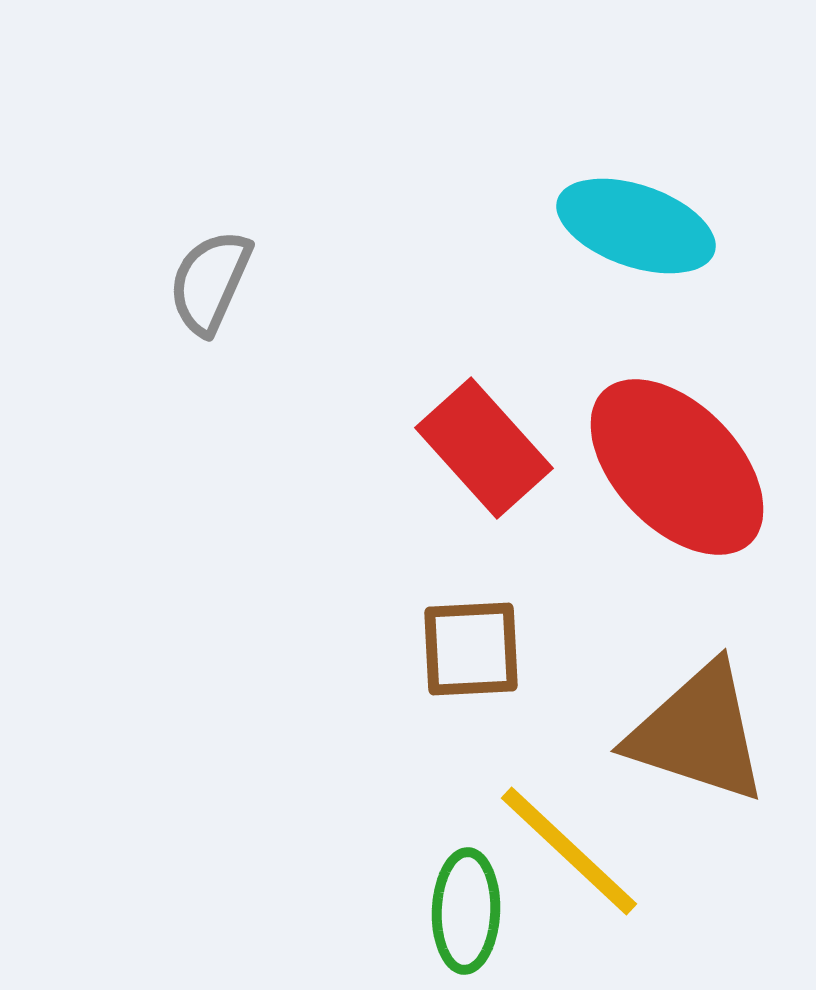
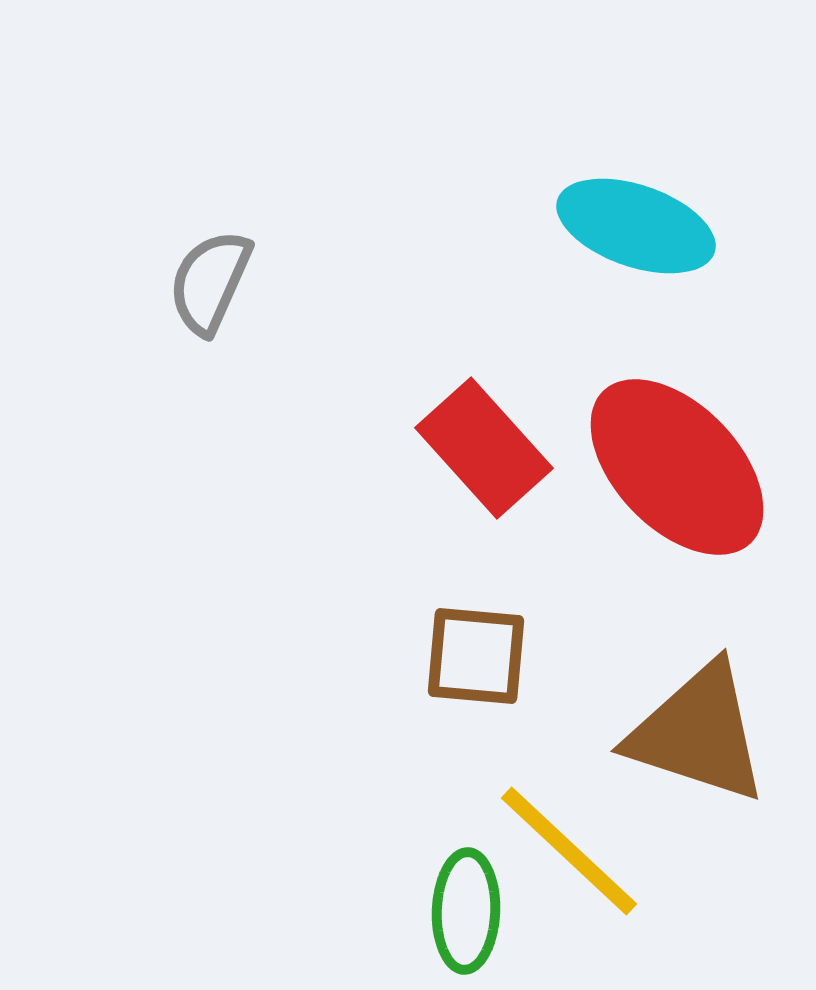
brown square: moved 5 px right, 7 px down; rotated 8 degrees clockwise
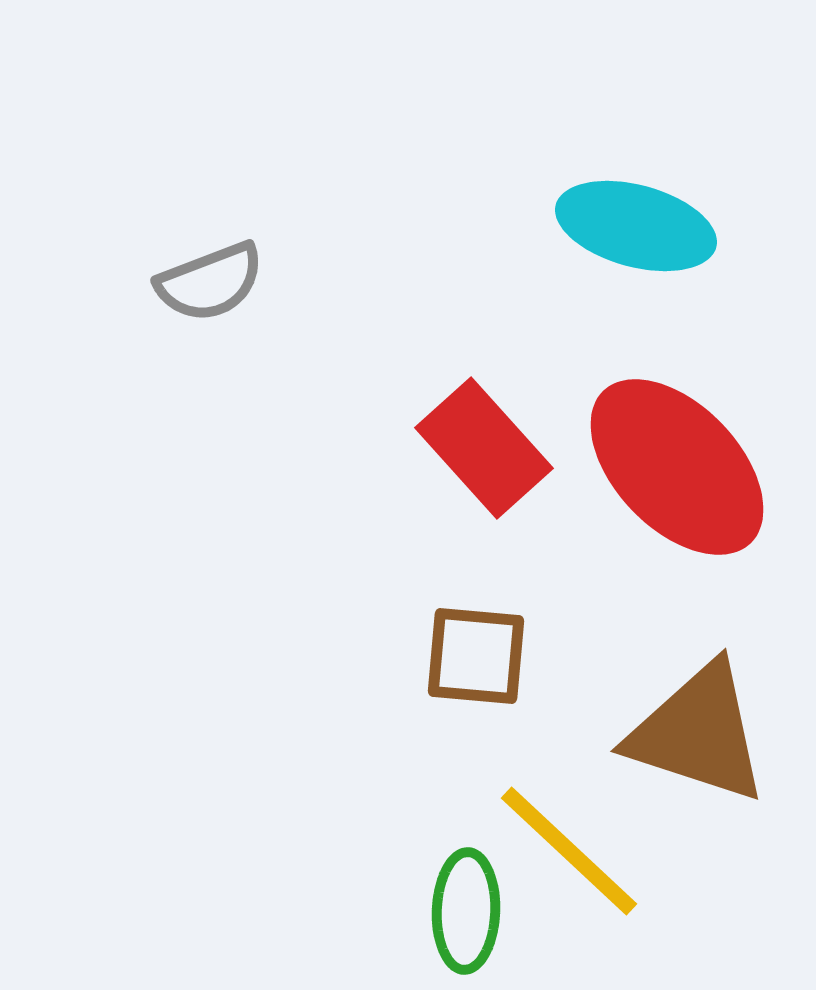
cyan ellipse: rotated 4 degrees counterclockwise
gray semicircle: rotated 135 degrees counterclockwise
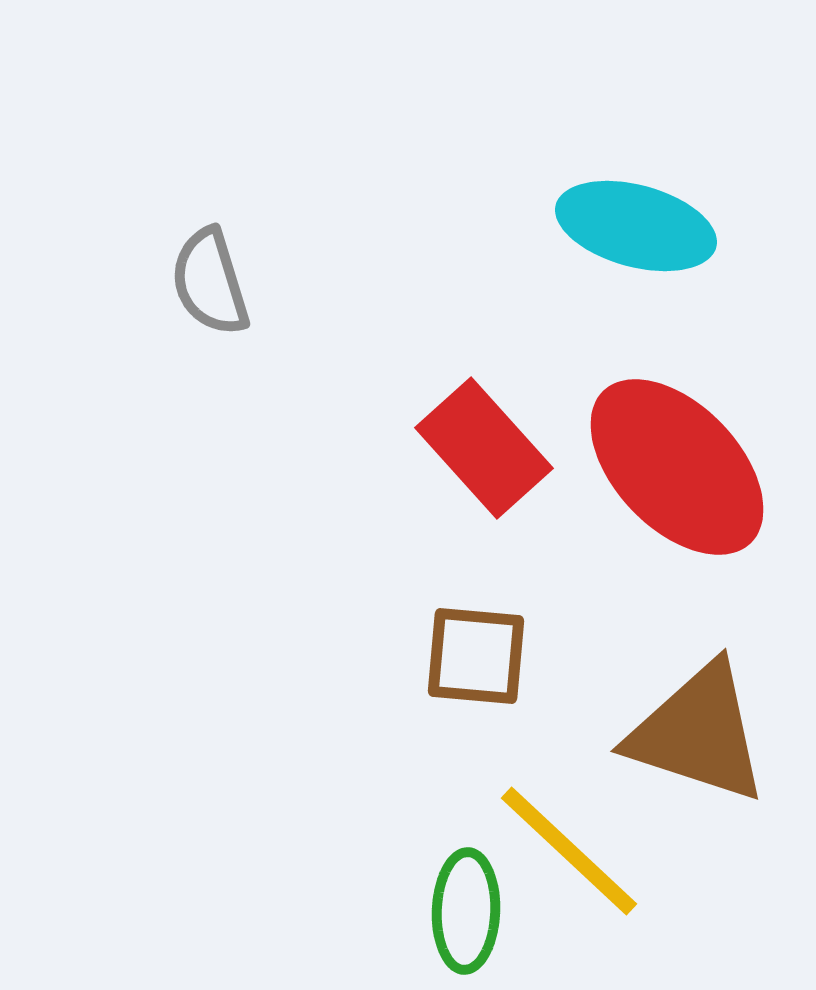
gray semicircle: rotated 94 degrees clockwise
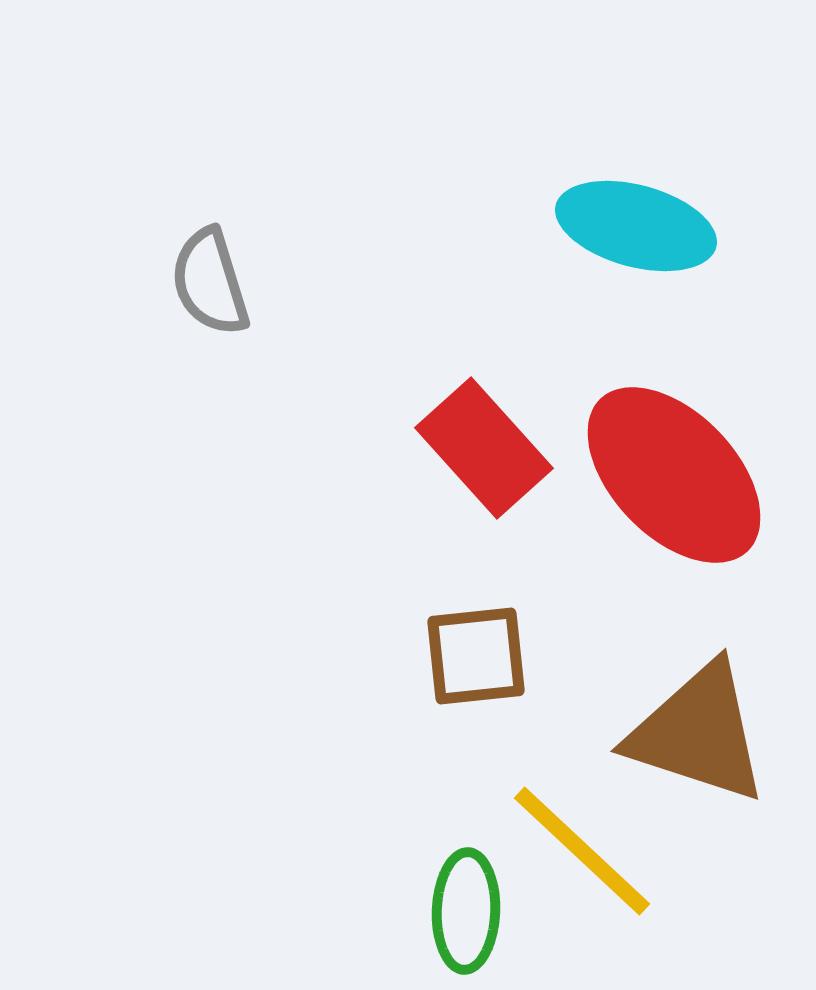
red ellipse: moved 3 px left, 8 px down
brown square: rotated 11 degrees counterclockwise
yellow line: moved 13 px right
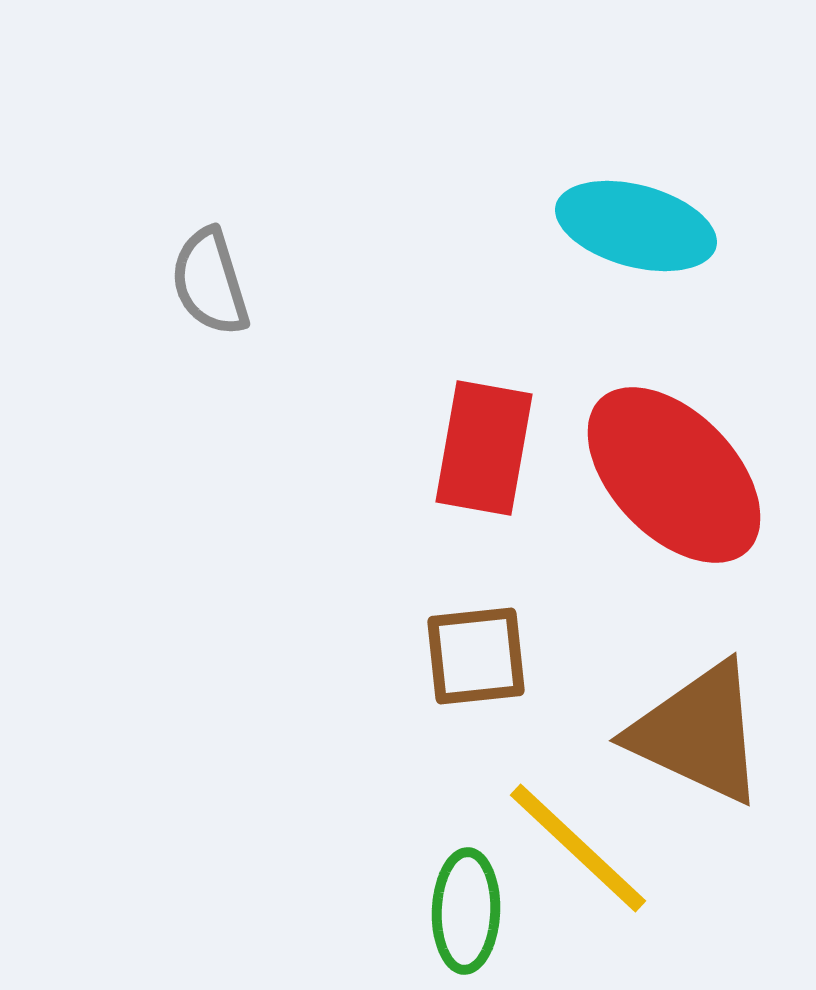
red rectangle: rotated 52 degrees clockwise
brown triangle: rotated 7 degrees clockwise
yellow line: moved 4 px left, 3 px up
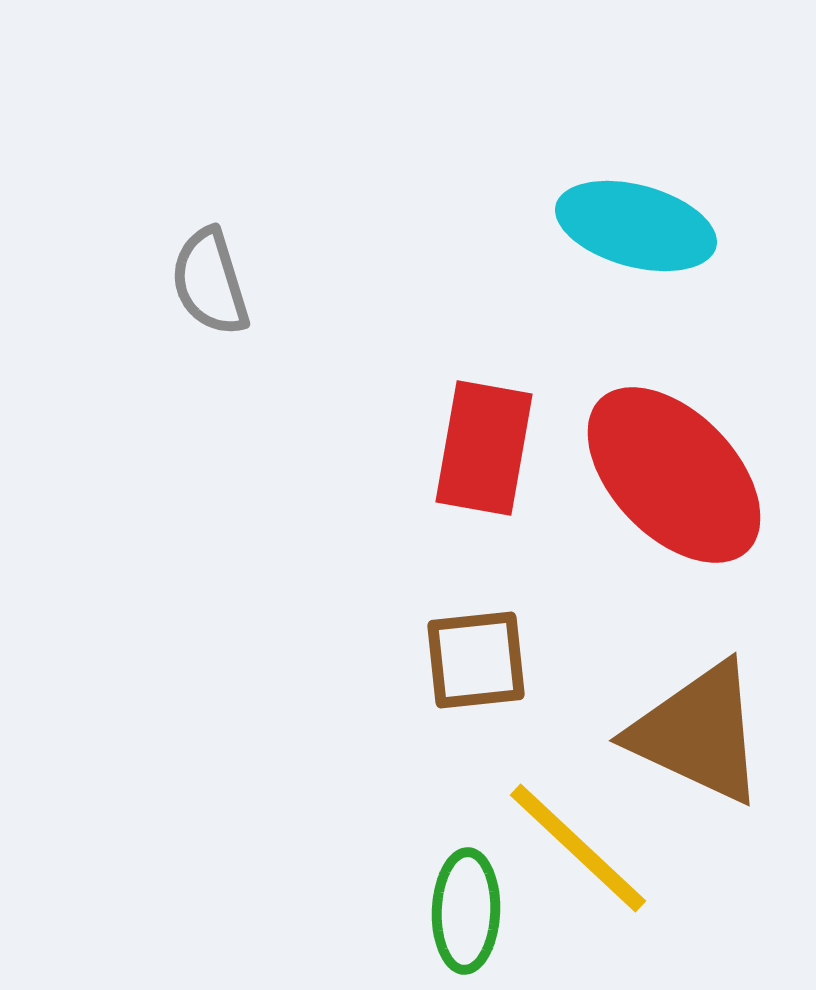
brown square: moved 4 px down
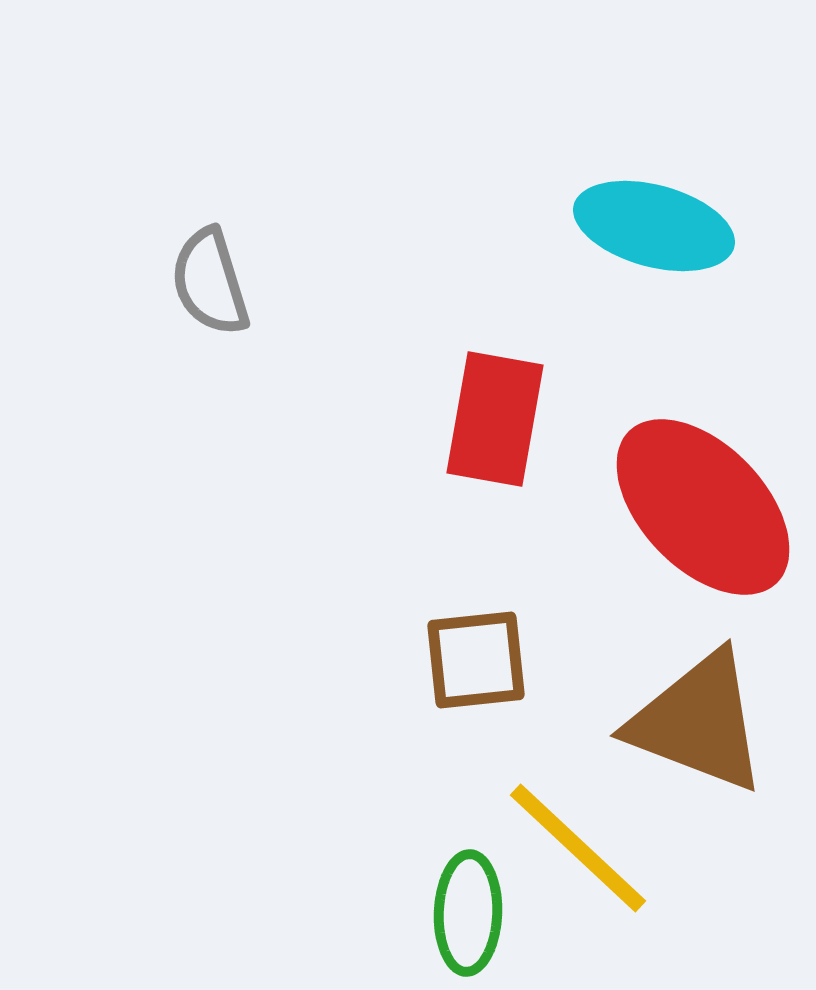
cyan ellipse: moved 18 px right
red rectangle: moved 11 px right, 29 px up
red ellipse: moved 29 px right, 32 px down
brown triangle: moved 11 px up; rotated 4 degrees counterclockwise
green ellipse: moved 2 px right, 2 px down
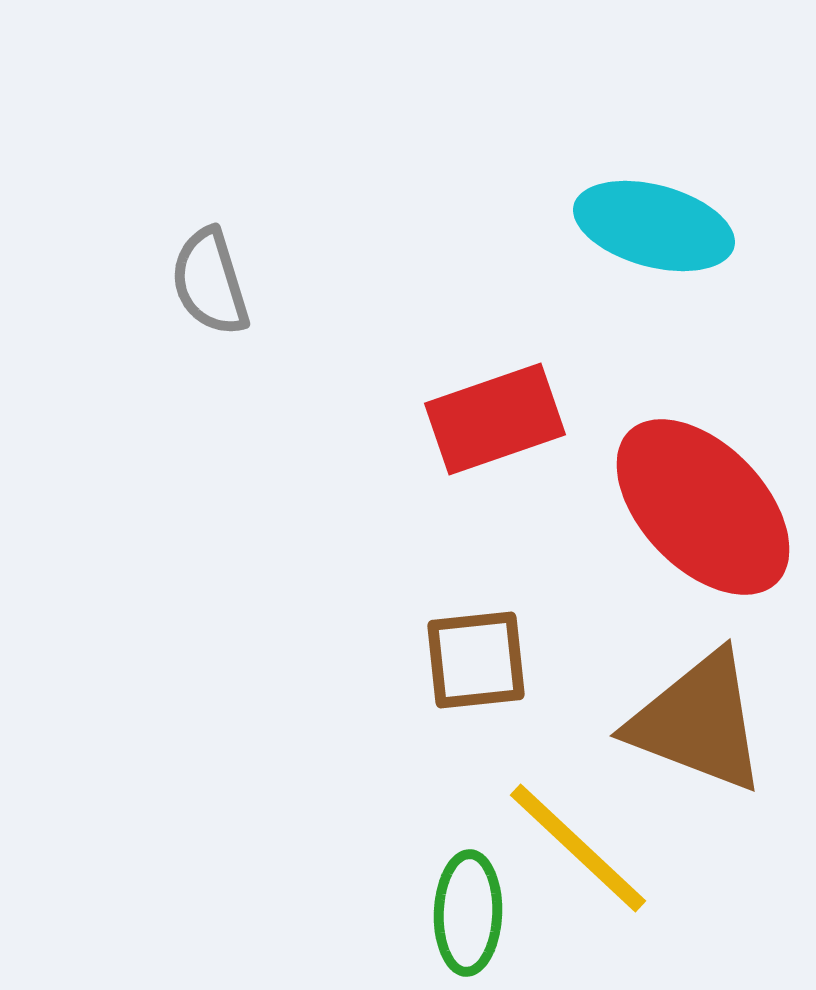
red rectangle: rotated 61 degrees clockwise
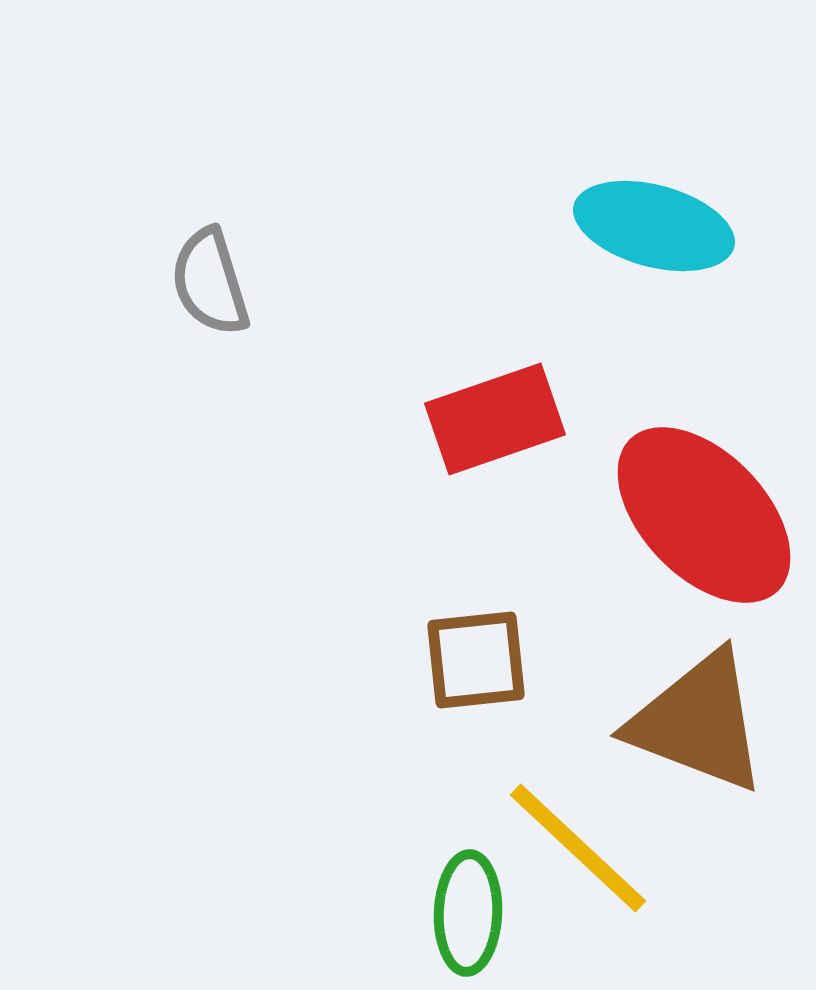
red ellipse: moved 1 px right, 8 px down
